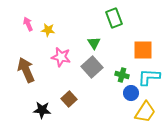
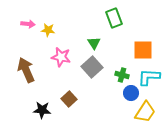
pink arrow: rotated 120 degrees clockwise
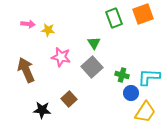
orange square: moved 36 px up; rotated 20 degrees counterclockwise
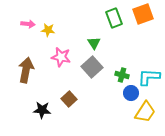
brown arrow: rotated 35 degrees clockwise
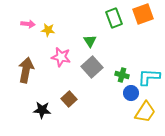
green triangle: moved 4 px left, 2 px up
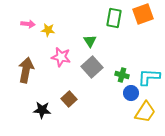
green rectangle: rotated 30 degrees clockwise
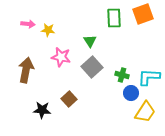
green rectangle: rotated 12 degrees counterclockwise
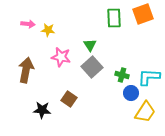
green triangle: moved 4 px down
brown square: rotated 14 degrees counterclockwise
